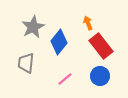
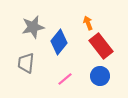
gray star: rotated 15 degrees clockwise
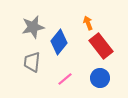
gray trapezoid: moved 6 px right, 1 px up
blue circle: moved 2 px down
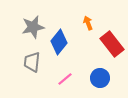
red rectangle: moved 11 px right, 2 px up
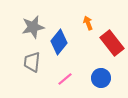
red rectangle: moved 1 px up
blue circle: moved 1 px right
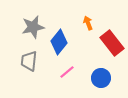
gray trapezoid: moved 3 px left, 1 px up
pink line: moved 2 px right, 7 px up
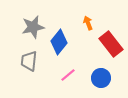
red rectangle: moved 1 px left, 1 px down
pink line: moved 1 px right, 3 px down
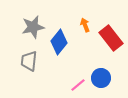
orange arrow: moved 3 px left, 2 px down
red rectangle: moved 6 px up
pink line: moved 10 px right, 10 px down
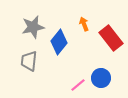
orange arrow: moved 1 px left, 1 px up
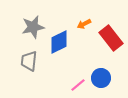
orange arrow: rotated 96 degrees counterclockwise
blue diamond: rotated 25 degrees clockwise
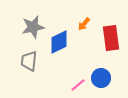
orange arrow: rotated 24 degrees counterclockwise
red rectangle: rotated 30 degrees clockwise
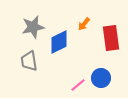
gray trapezoid: rotated 15 degrees counterclockwise
